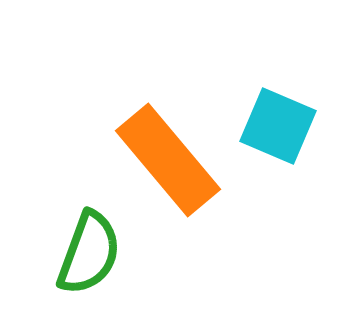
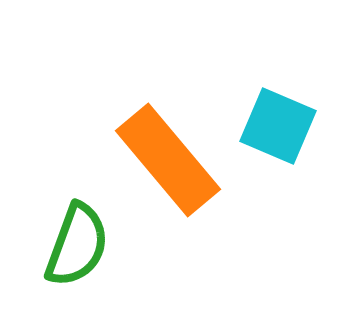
green semicircle: moved 12 px left, 8 px up
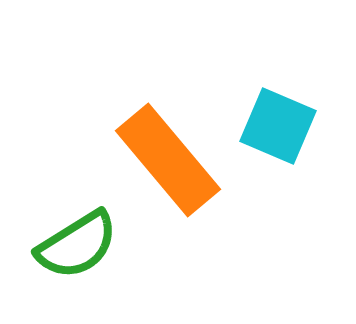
green semicircle: rotated 38 degrees clockwise
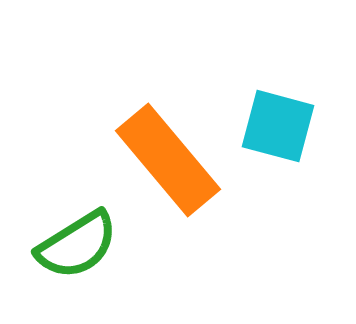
cyan square: rotated 8 degrees counterclockwise
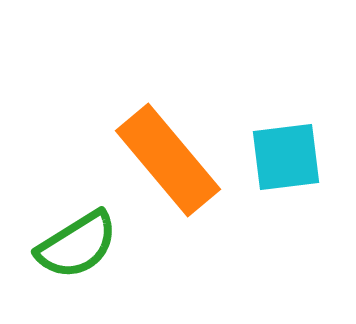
cyan square: moved 8 px right, 31 px down; rotated 22 degrees counterclockwise
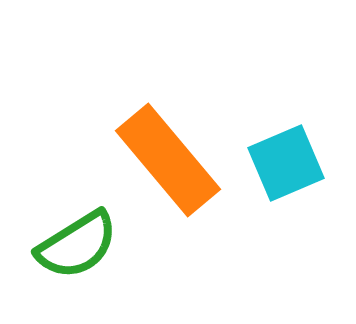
cyan square: moved 6 px down; rotated 16 degrees counterclockwise
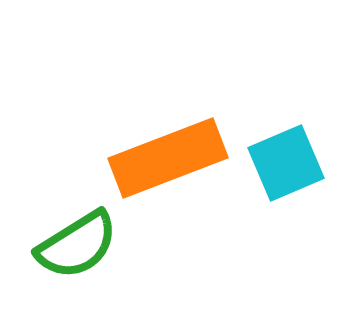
orange rectangle: moved 2 px up; rotated 71 degrees counterclockwise
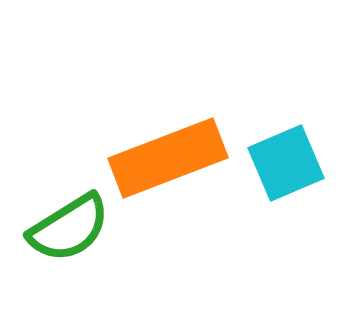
green semicircle: moved 8 px left, 17 px up
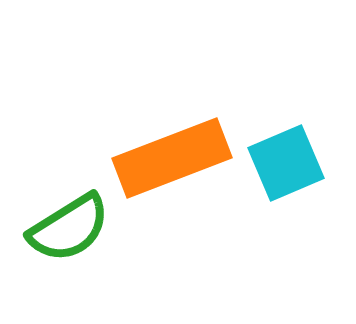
orange rectangle: moved 4 px right
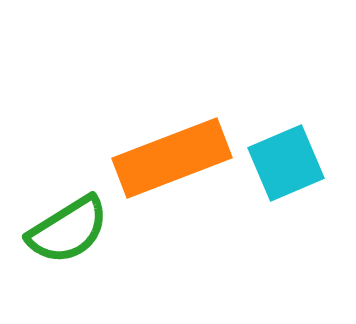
green semicircle: moved 1 px left, 2 px down
